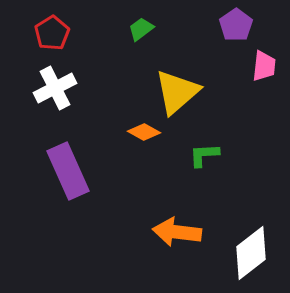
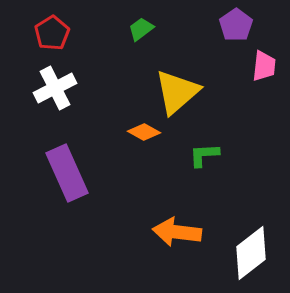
purple rectangle: moved 1 px left, 2 px down
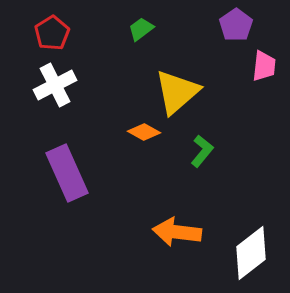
white cross: moved 3 px up
green L-shape: moved 2 px left, 4 px up; rotated 132 degrees clockwise
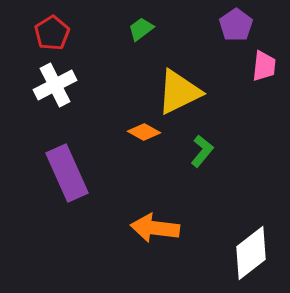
yellow triangle: moved 2 px right; rotated 15 degrees clockwise
orange arrow: moved 22 px left, 4 px up
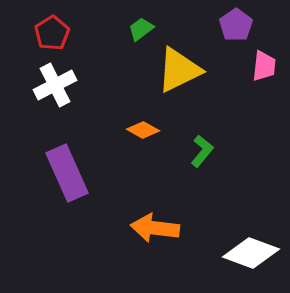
yellow triangle: moved 22 px up
orange diamond: moved 1 px left, 2 px up
white diamond: rotated 58 degrees clockwise
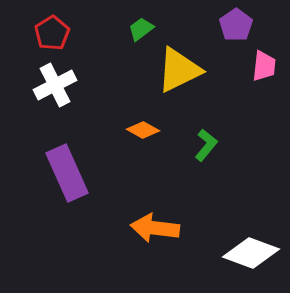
green L-shape: moved 4 px right, 6 px up
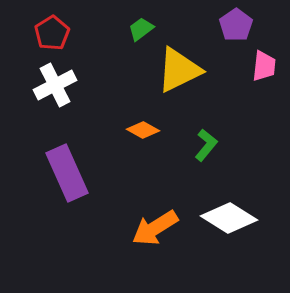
orange arrow: rotated 39 degrees counterclockwise
white diamond: moved 22 px left, 35 px up; rotated 12 degrees clockwise
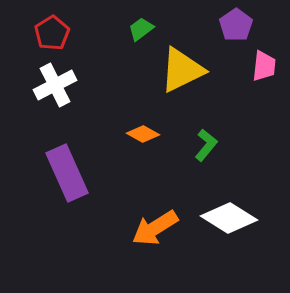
yellow triangle: moved 3 px right
orange diamond: moved 4 px down
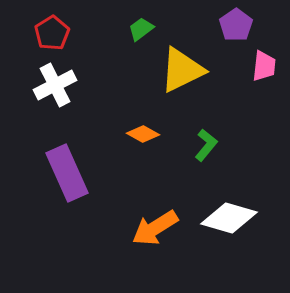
white diamond: rotated 16 degrees counterclockwise
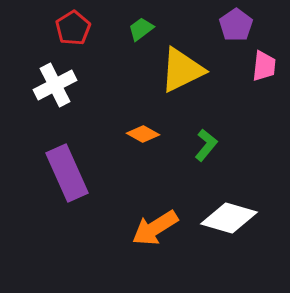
red pentagon: moved 21 px right, 5 px up
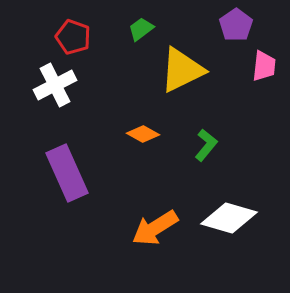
red pentagon: moved 9 px down; rotated 20 degrees counterclockwise
